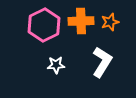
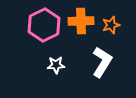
orange star: moved 1 px right, 3 px down
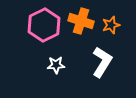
orange cross: rotated 20 degrees clockwise
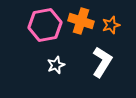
pink hexagon: moved 1 px right; rotated 16 degrees clockwise
white star: rotated 18 degrees counterclockwise
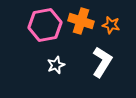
orange star: rotated 30 degrees clockwise
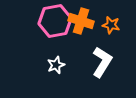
pink hexagon: moved 10 px right, 4 px up
